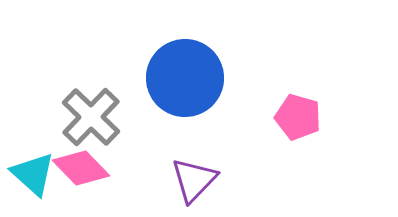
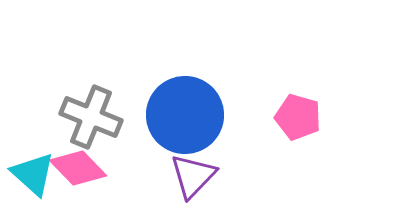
blue circle: moved 37 px down
gray cross: rotated 22 degrees counterclockwise
pink diamond: moved 3 px left
purple triangle: moved 1 px left, 4 px up
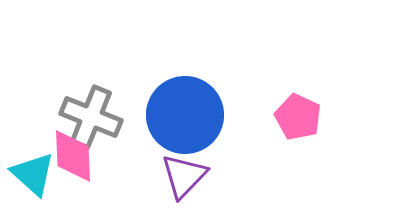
pink pentagon: rotated 9 degrees clockwise
pink diamond: moved 5 px left, 12 px up; rotated 42 degrees clockwise
purple triangle: moved 9 px left
